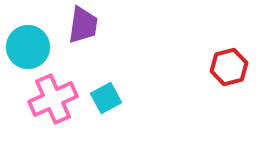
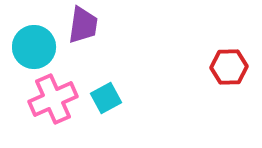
cyan circle: moved 6 px right
red hexagon: rotated 12 degrees clockwise
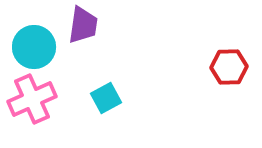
pink cross: moved 21 px left
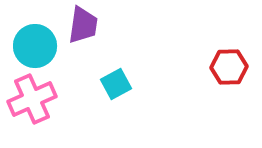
cyan circle: moved 1 px right, 1 px up
cyan square: moved 10 px right, 14 px up
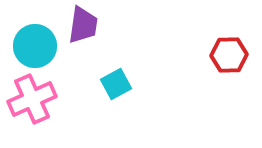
red hexagon: moved 12 px up
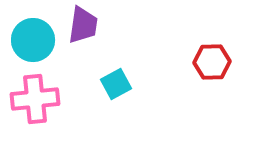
cyan circle: moved 2 px left, 6 px up
red hexagon: moved 17 px left, 7 px down
pink cross: moved 3 px right; rotated 18 degrees clockwise
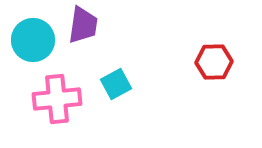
red hexagon: moved 2 px right
pink cross: moved 22 px right
